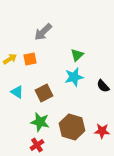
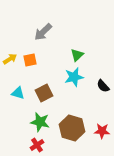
orange square: moved 1 px down
cyan triangle: moved 1 px right, 1 px down; rotated 16 degrees counterclockwise
brown hexagon: moved 1 px down
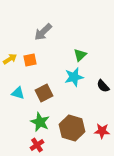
green triangle: moved 3 px right
green star: rotated 12 degrees clockwise
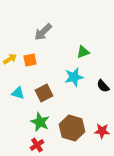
green triangle: moved 3 px right, 3 px up; rotated 24 degrees clockwise
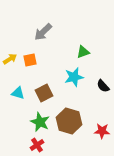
brown hexagon: moved 3 px left, 7 px up
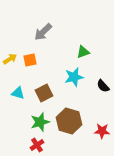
green star: rotated 30 degrees clockwise
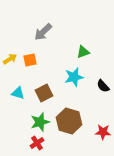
red star: moved 1 px right, 1 px down
red cross: moved 2 px up
